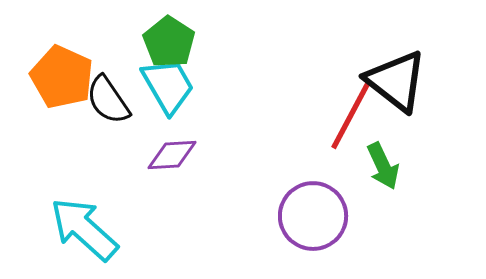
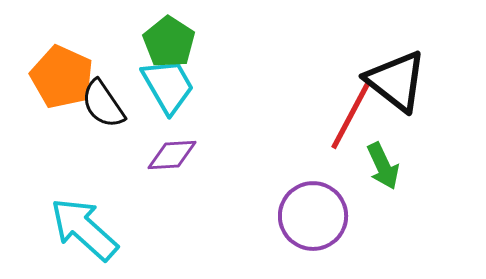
black semicircle: moved 5 px left, 4 px down
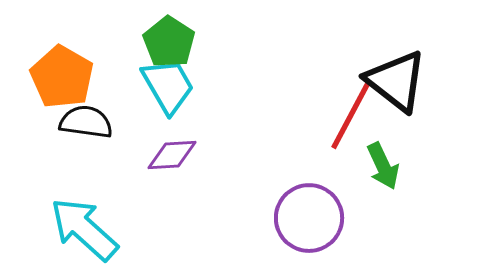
orange pentagon: rotated 6 degrees clockwise
black semicircle: moved 17 px left, 18 px down; rotated 132 degrees clockwise
purple circle: moved 4 px left, 2 px down
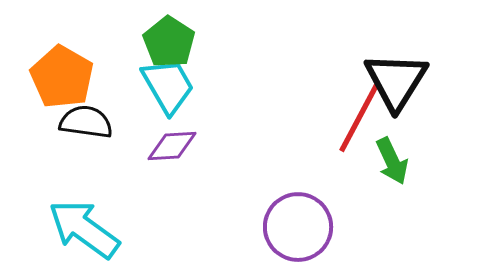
black triangle: rotated 24 degrees clockwise
red line: moved 8 px right, 3 px down
purple diamond: moved 9 px up
green arrow: moved 9 px right, 5 px up
purple circle: moved 11 px left, 9 px down
cyan arrow: rotated 6 degrees counterclockwise
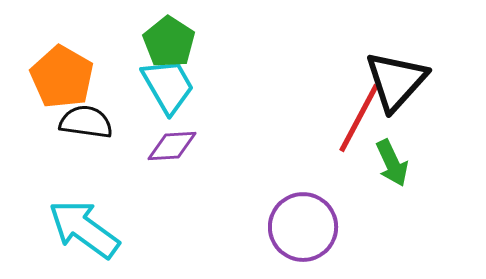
black triangle: rotated 10 degrees clockwise
green arrow: moved 2 px down
purple circle: moved 5 px right
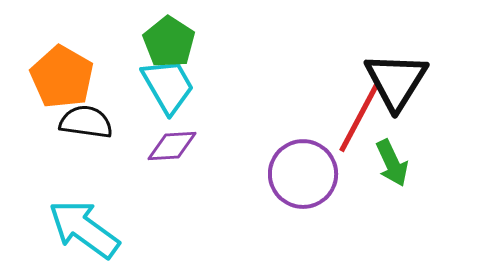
black triangle: rotated 10 degrees counterclockwise
purple circle: moved 53 px up
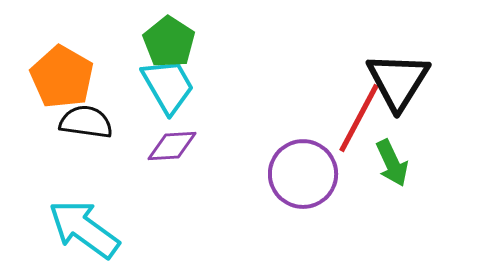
black triangle: moved 2 px right
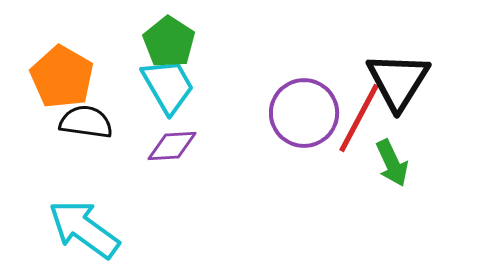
purple circle: moved 1 px right, 61 px up
